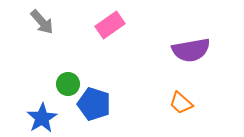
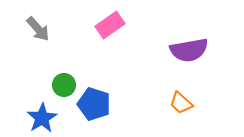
gray arrow: moved 4 px left, 7 px down
purple semicircle: moved 2 px left
green circle: moved 4 px left, 1 px down
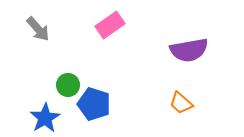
green circle: moved 4 px right
blue star: moved 3 px right
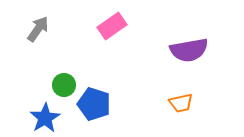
pink rectangle: moved 2 px right, 1 px down
gray arrow: rotated 104 degrees counterclockwise
green circle: moved 4 px left
orange trapezoid: rotated 55 degrees counterclockwise
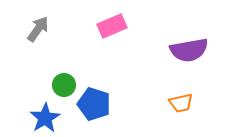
pink rectangle: rotated 12 degrees clockwise
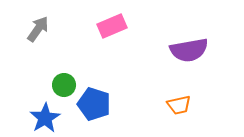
orange trapezoid: moved 2 px left, 2 px down
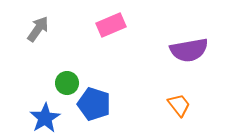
pink rectangle: moved 1 px left, 1 px up
green circle: moved 3 px right, 2 px up
orange trapezoid: rotated 115 degrees counterclockwise
